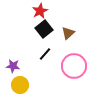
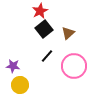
black line: moved 2 px right, 2 px down
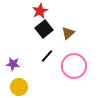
purple star: moved 2 px up
yellow circle: moved 1 px left, 2 px down
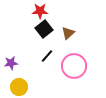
red star: rotated 28 degrees clockwise
purple star: moved 2 px left, 1 px up; rotated 16 degrees counterclockwise
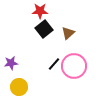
black line: moved 7 px right, 8 px down
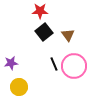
black square: moved 3 px down
brown triangle: moved 2 px down; rotated 24 degrees counterclockwise
black line: rotated 64 degrees counterclockwise
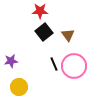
purple star: moved 2 px up
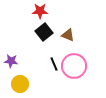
brown triangle: rotated 32 degrees counterclockwise
purple star: rotated 16 degrees clockwise
yellow circle: moved 1 px right, 3 px up
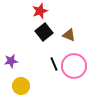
red star: rotated 21 degrees counterclockwise
brown triangle: moved 1 px right
purple star: rotated 16 degrees counterclockwise
yellow circle: moved 1 px right, 2 px down
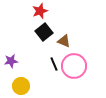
brown triangle: moved 5 px left, 6 px down
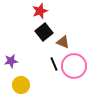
brown triangle: moved 1 px left, 1 px down
yellow circle: moved 1 px up
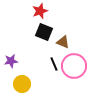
black square: rotated 30 degrees counterclockwise
yellow circle: moved 1 px right, 1 px up
